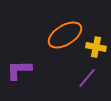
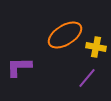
purple L-shape: moved 3 px up
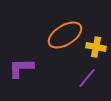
purple L-shape: moved 2 px right, 1 px down
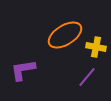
purple L-shape: moved 2 px right, 2 px down; rotated 8 degrees counterclockwise
purple line: moved 1 px up
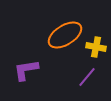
purple L-shape: moved 3 px right
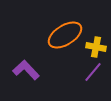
purple L-shape: rotated 56 degrees clockwise
purple line: moved 6 px right, 5 px up
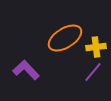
orange ellipse: moved 3 px down
yellow cross: rotated 18 degrees counterclockwise
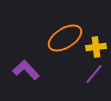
purple line: moved 1 px right, 2 px down
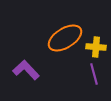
yellow cross: rotated 12 degrees clockwise
purple line: rotated 55 degrees counterclockwise
